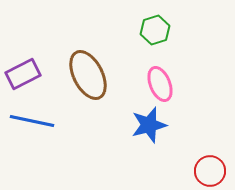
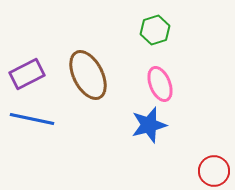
purple rectangle: moved 4 px right
blue line: moved 2 px up
red circle: moved 4 px right
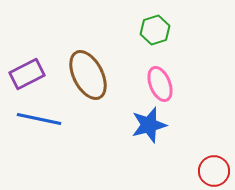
blue line: moved 7 px right
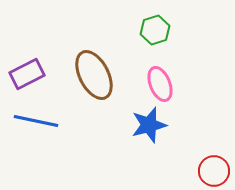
brown ellipse: moved 6 px right
blue line: moved 3 px left, 2 px down
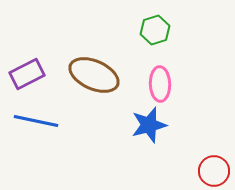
brown ellipse: rotated 39 degrees counterclockwise
pink ellipse: rotated 20 degrees clockwise
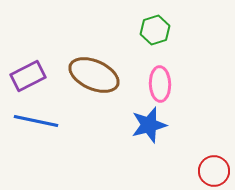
purple rectangle: moved 1 px right, 2 px down
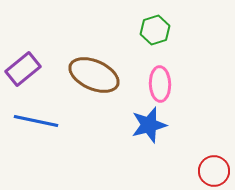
purple rectangle: moved 5 px left, 7 px up; rotated 12 degrees counterclockwise
